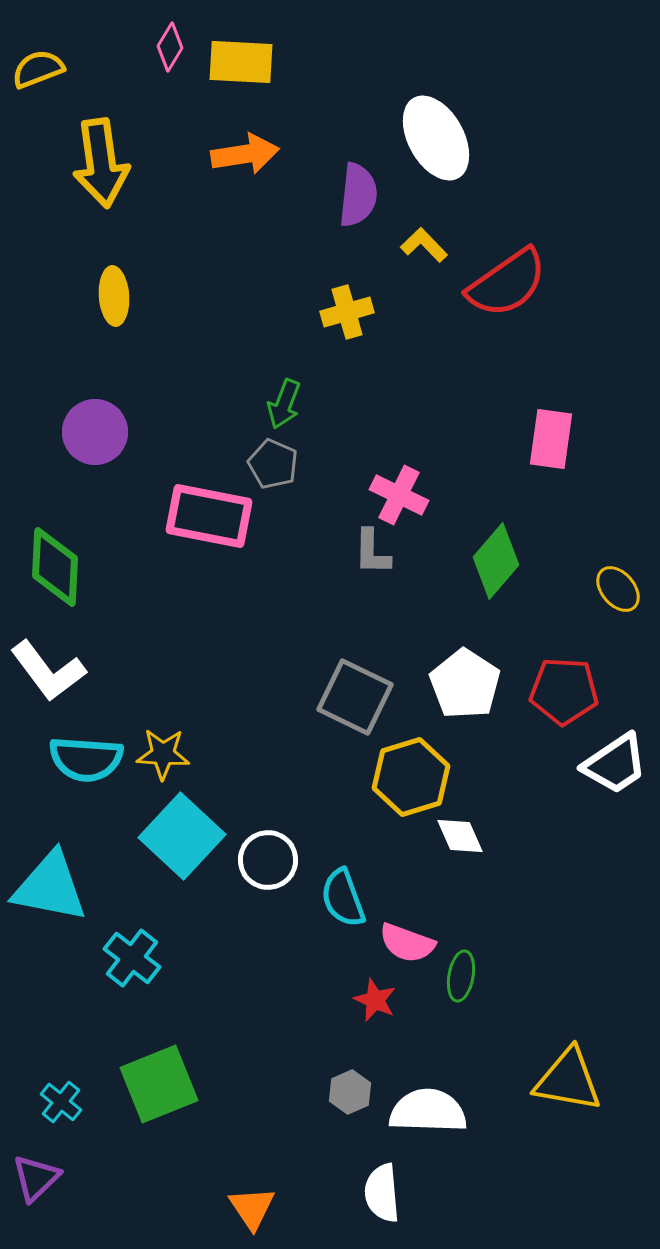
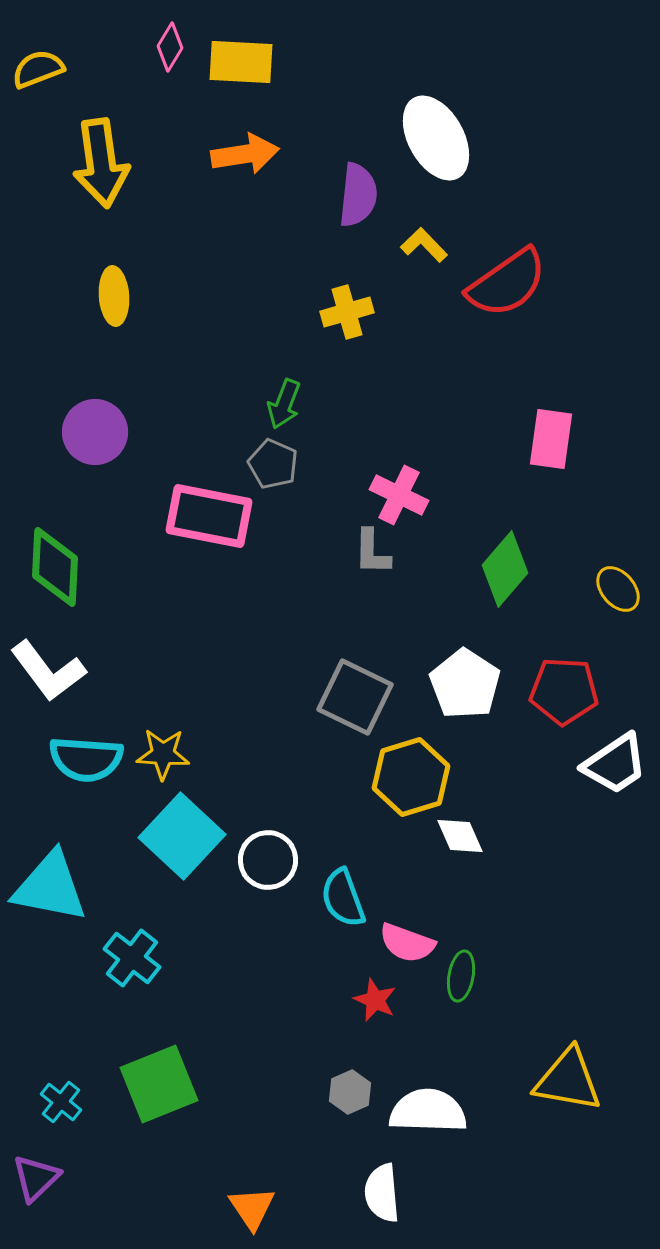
green diamond at (496, 561): moved 9 px right, 8 px down
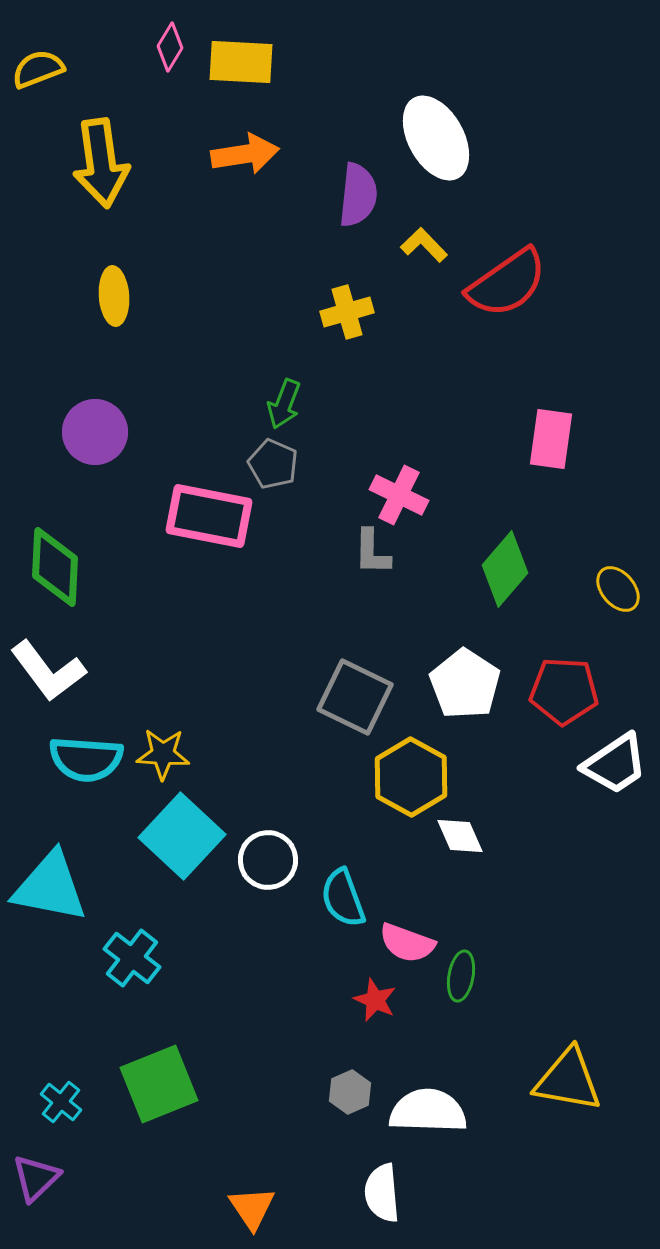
yellow hexagon at (411, 777): rotated 14 degrees counterclockwise
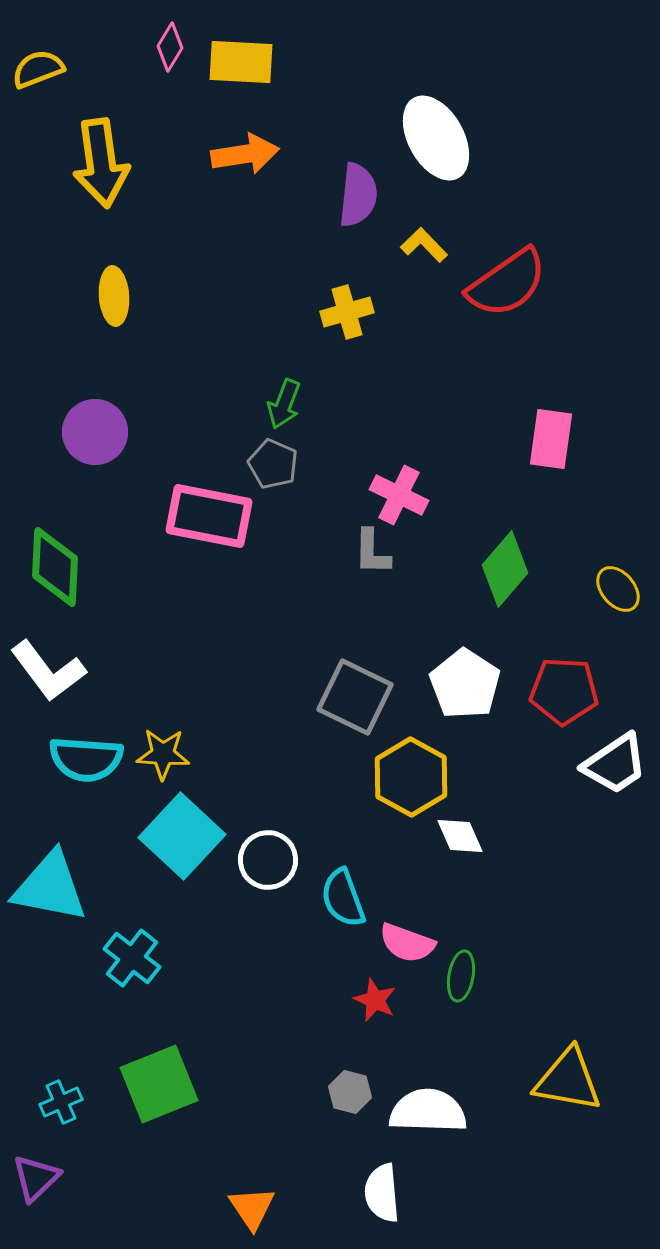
gray hexagon at (350, 1092): rotated 21 degrees counterclockwise
cyan cross at (61, 1102): rotated 27 degrees clockwise
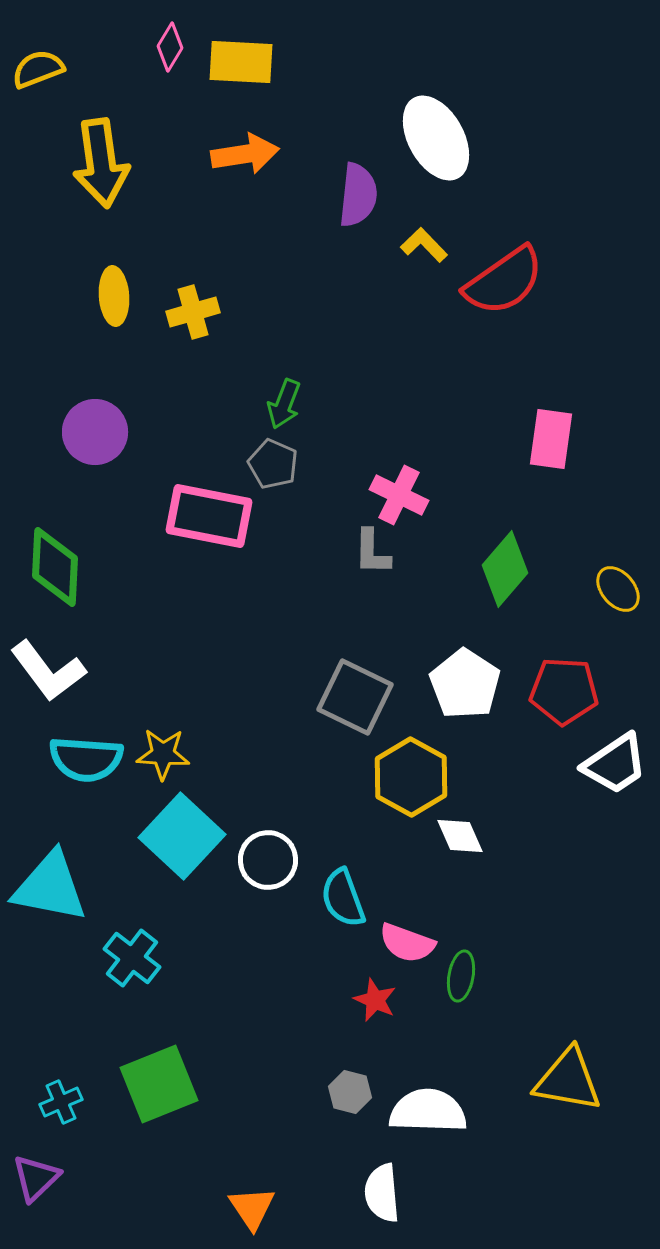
red semicircle at (507, 283): moved 3 px left, 2 px up
yellow cross at (347, 312): moved 154 px left
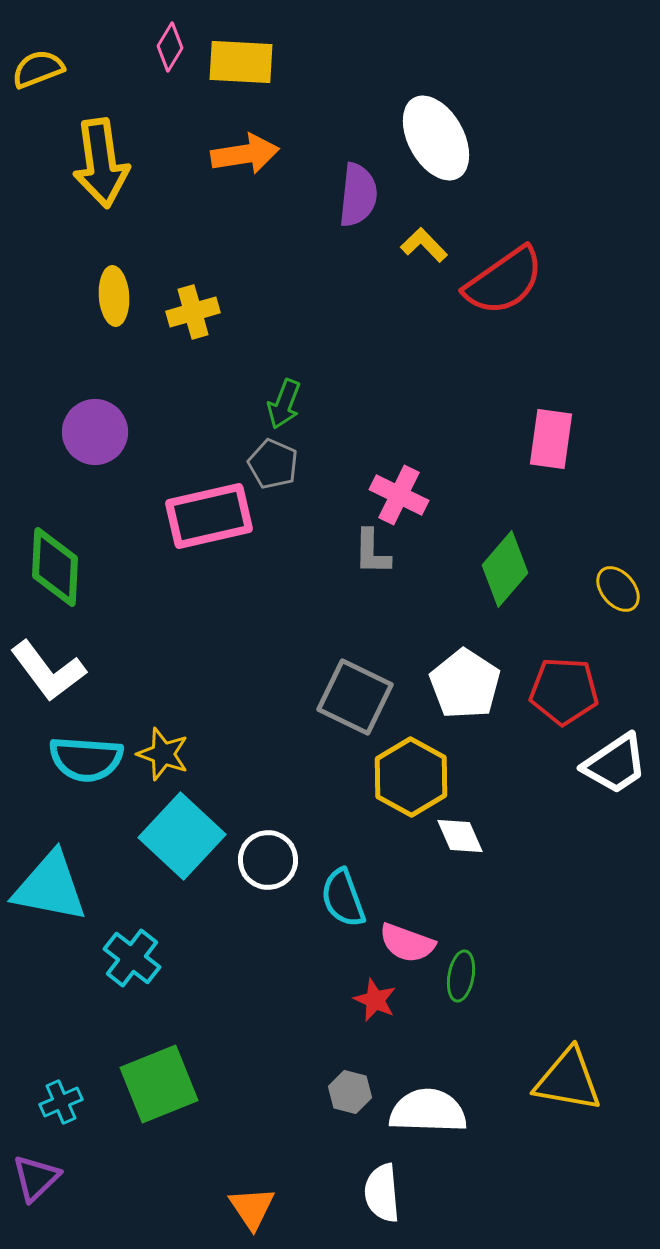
pink rectangle at (209, 516): rotated 24 degrees counterclockwise
yellow star at (163, 754): rotated 16 degrees clockwise
